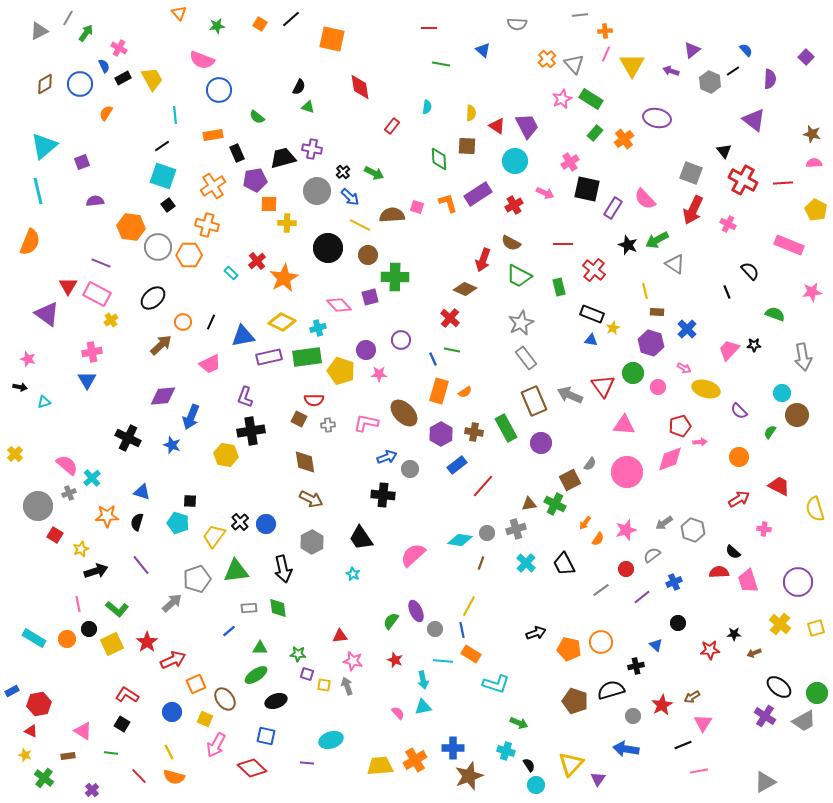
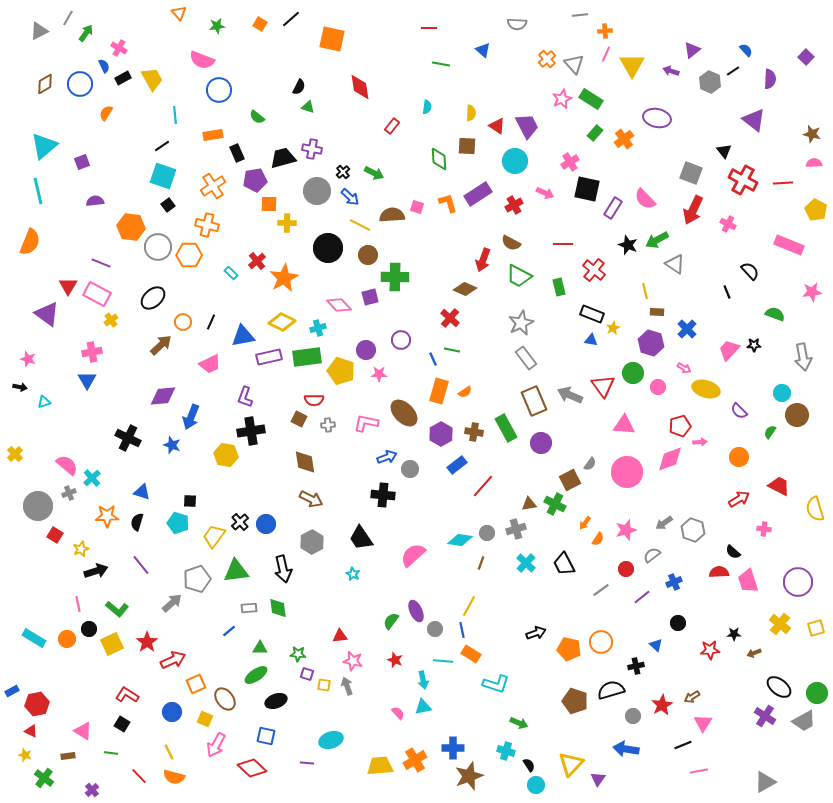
red hexagon at (39, 704): moved 2 px left
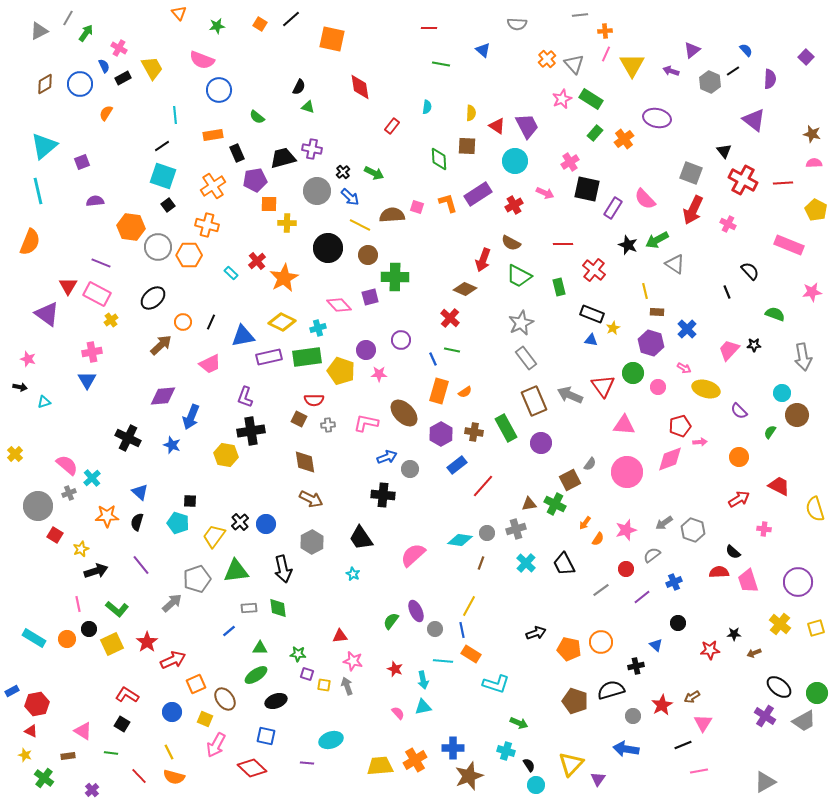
yellow trapezoid at (152, 79): moved 11 px up
blue triangle at (142, 492): moved 2 px left; rotated 24 degrees clockwise
red star at (395, 660): moved 9 px down
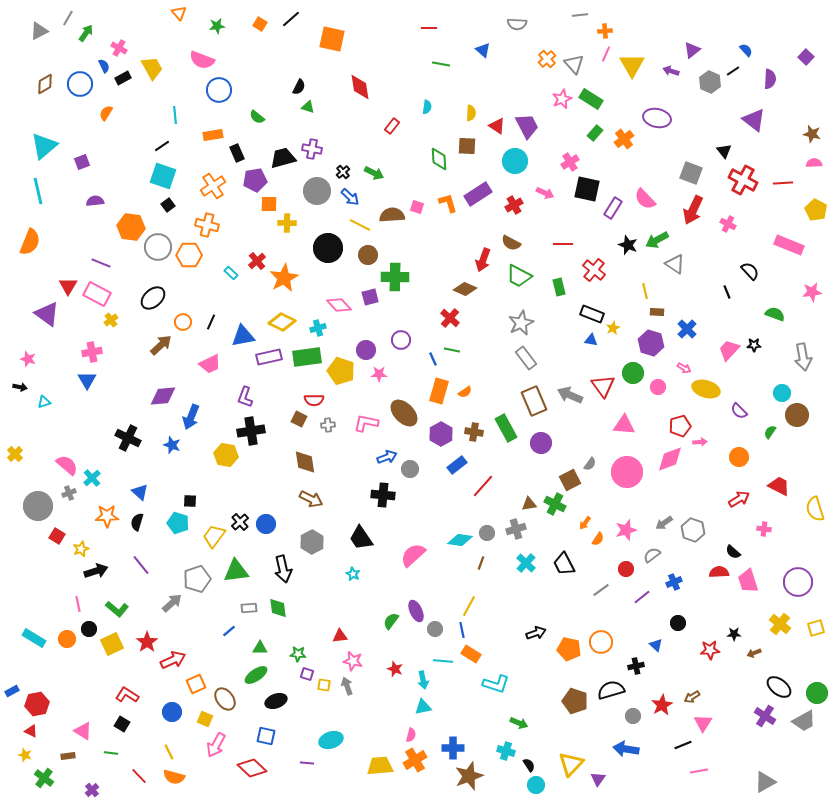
red square at (55, 535): moved 2 px right, 1 px down
pink semicircle at (398, 713): moved 13 px right, 22 px down; rotated 56 degrees clockwise
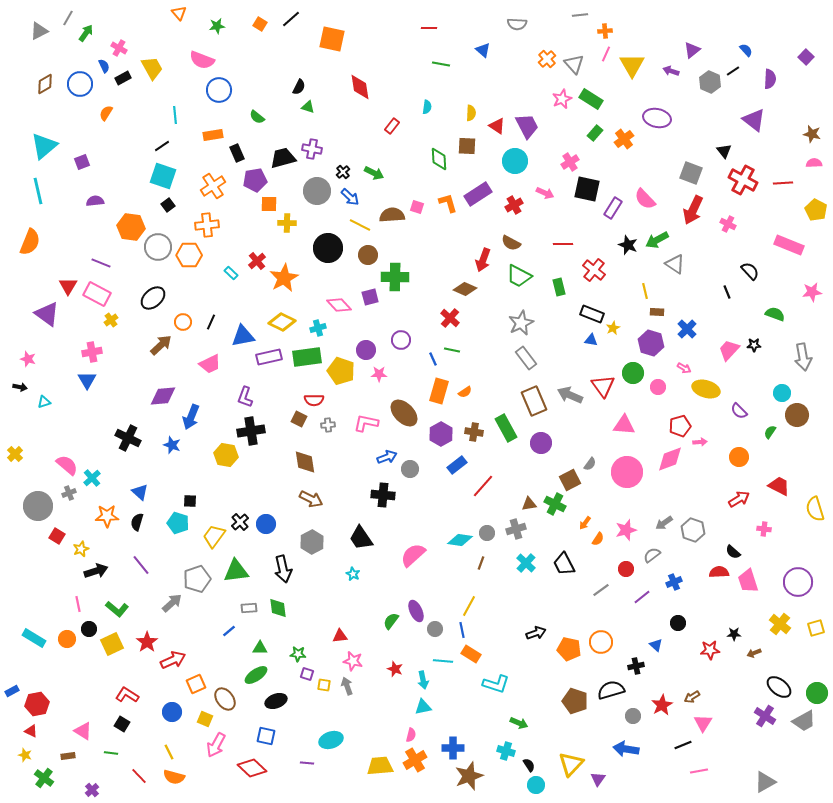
orange cross at (207, 225): rotated 20 degrees counterclockwise
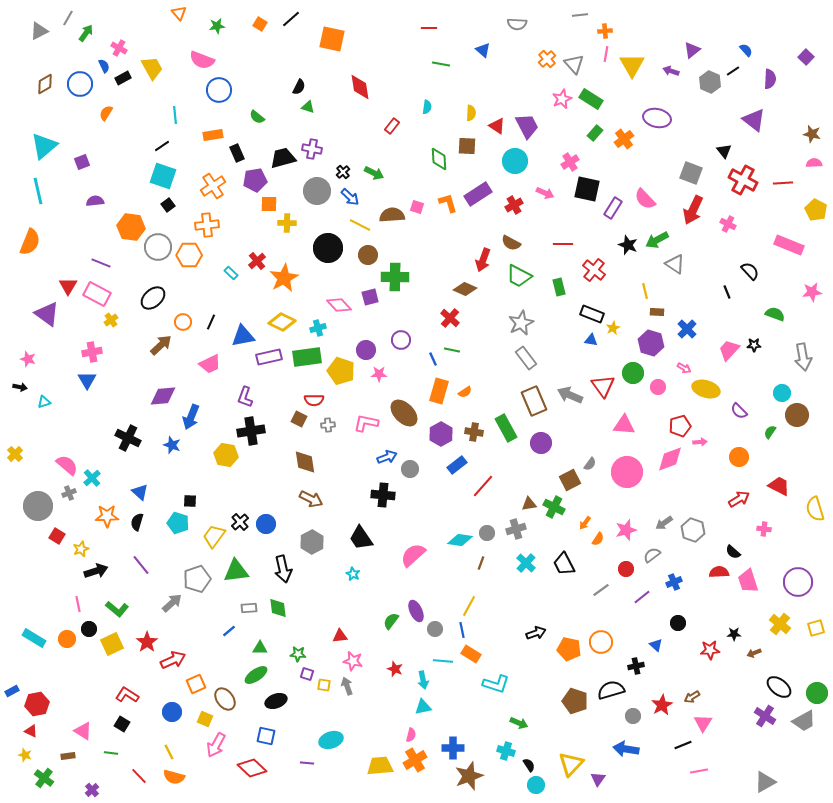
pink line at (606, 54): rotated 14 degrees counterclockwise
green cross at (555, 504): moved 1 px left, 3 px down
